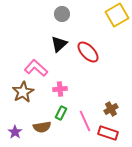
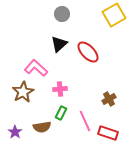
yellow square: moved 3 px left
brown cross: moved 2 px left, 10 px up
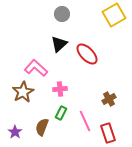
red ellipse: moved 1 px left, 2 px down
brown semicircle: rotated 120 degrees clockwise
red rectangle: rotated 54 degrees clockwise
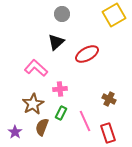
black triangle: moved 3 px left, 2 px up
red ellipse: rotated 75 degrees counterclockwise
brown star: moved 10 px right, 12 px down
brown cross: rotated 32 degrees counterclockwise
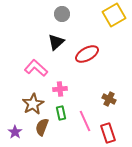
green rectangle: rotated 40 degrees counterclockwise
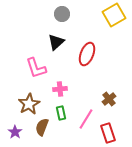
red ellipse: rotated 40 degrees counterclockwise
pink L-shape: rotated 150 degrees counterclockwise
brown cross: rotated 24 degrees clockwise
brown star: moved 4 px left
pink line: moved 1 px right, 2 px up; rotated 55 degrees clockwise
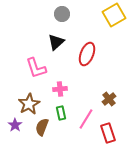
purple star: moved 7 px up
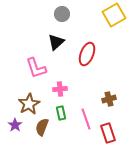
brown cross: rotated 24 degrees clockwise
pink line: rotated 50 degrees counterclockwise
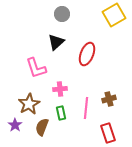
pink line: moved 11 px up; rotated 25 degrees clockwise
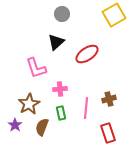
red ellipse: rotated 35 degrees clockwise
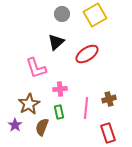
yellow square: moved 19 px left
green rectangle: moved 2 px left, 1 px up
